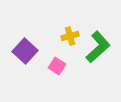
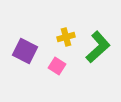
yellow cross: moved 4 px left, 1 px down
purple square: rotated 15 degrees counterclockwise
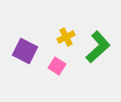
yellow cross: rotated 12 degrees counterclockwise
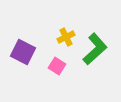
green L-shape: moved 3 px left, 2 px down
purple square: moved 2 px left, 1 px down
